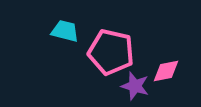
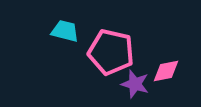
purple star: moved 2 px up
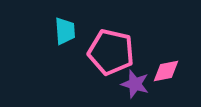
cyan trapezoid: rotated 72 degrees clockwise
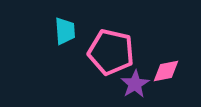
purple star: rotated 24 degrees clockwise
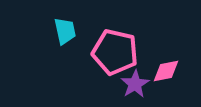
cyan trapezoid: rotated 8 degrees counterclockwise
pink pentagon: moved 4 px right
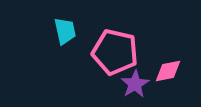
pink diamond: moved 2 px right
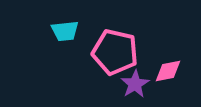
cyan trapezoid: rotated 96 degrees clockwise
